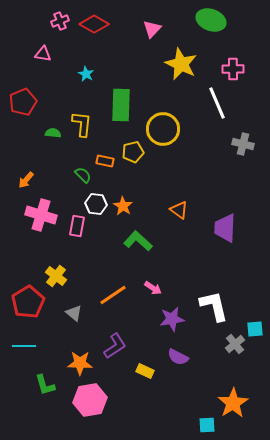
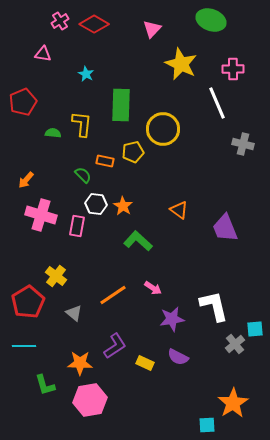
pink cross at (60, 21): rotated 12 degrees counterclockwise
purple trapezoid at (225, 228): rotated 24 degrees counterclockwise
yellow rectangle at (145, 371): moved 8 px up
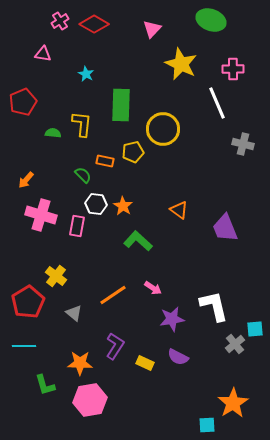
purple L-shape at (115, 346): rotated 24 degrees counterclockwise
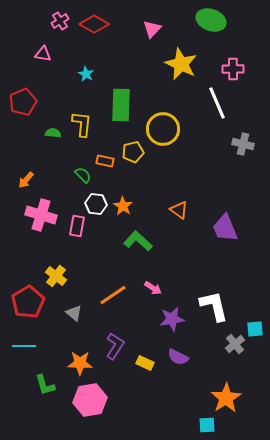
orange star at (233, 403): moved 7 px left, 5 px up
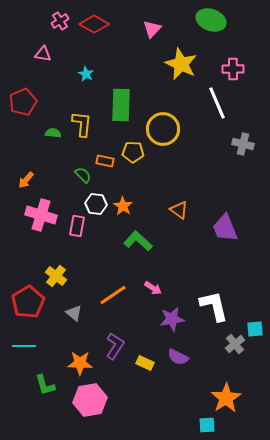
yellow pentagon at (133, 152): rotated 15 degrees clockwise
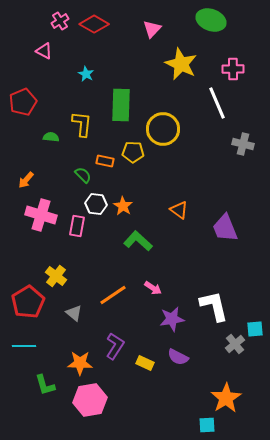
pink triangle at (43, 54): moved 1 px right, 3 px up; rotated 18 degrees clockwise
green semicircle at (53, 133): moved 2 px left, 4 px down
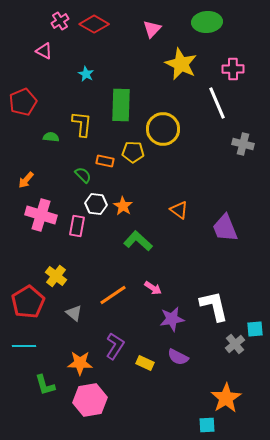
green ellipse at (211, 20): moved 4 px left, 2 px down; rotated 24 degrees counterclockwise
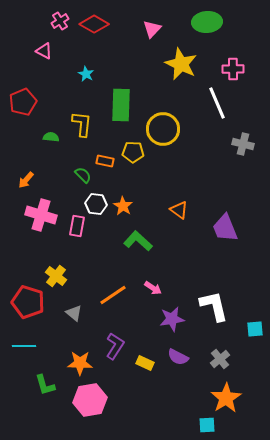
red pentagon at (28, 302): rotated 24 degrees counterclockwise
gray cross at (235, 344): moved 15 px left, 15 px down
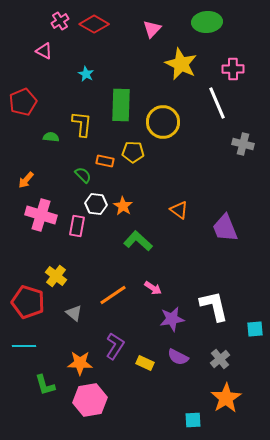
yellow circle at (163, 129): moved 7 px up
cyan square at (207, 425): moved 14 px left, 5 px up
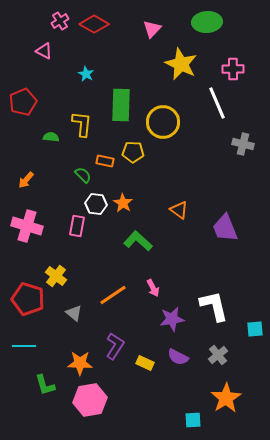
orange star at (123, 206): moved 3 px up
pink cross at (41, 215): moved 14 px left, 11 px down
pink arrow at (153, 288): rotated 30 degrees clockwise
red pentagon at (28, 302): moved 3 px up
gray cross at (220, 359): moved 2 px left, 4 px up
